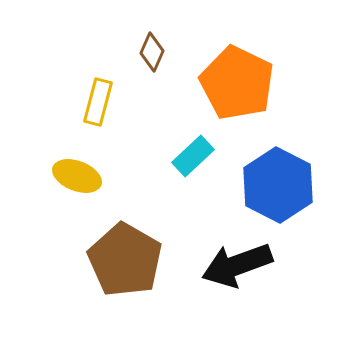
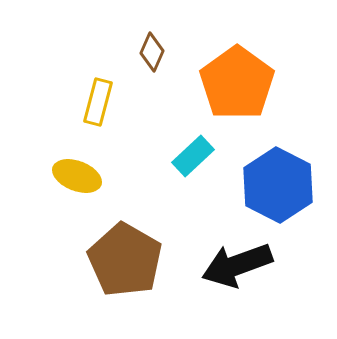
orange pentagon: rotated 10 degrees clockwise
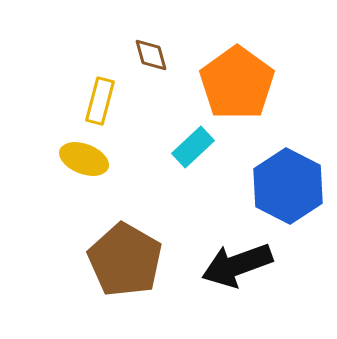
brown diamond: moved 1 px left, 3 px down; rotated 39 degrees counterclockwise
yellow rectangle: moved 2 px right, 1 px up
cyan rectangle: moved 9 px up
yellow ellipse: moved 7 px right, 17 px up
blue hexagon: moved 10 px right, 1 px down
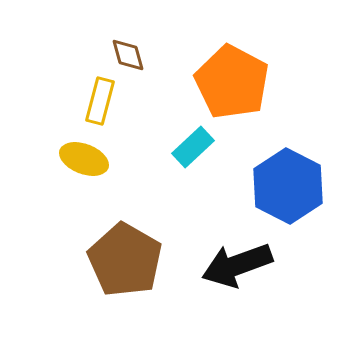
brown diamond: moved 23 px left
orange pentagon: moved 5 px left, 1 px up; rotated 8 degrees counterclockwise
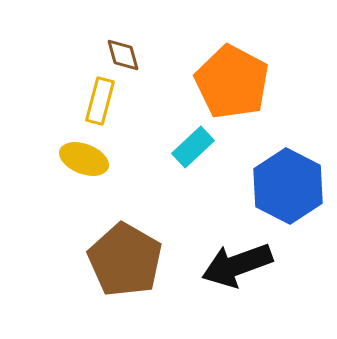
brown diamond: moved 5 px left
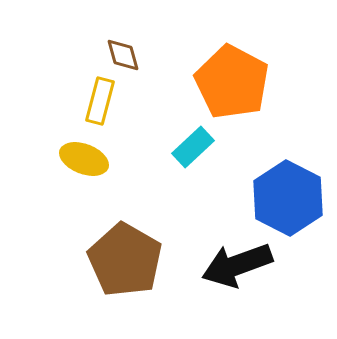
blue hexagon: moved 12 px down
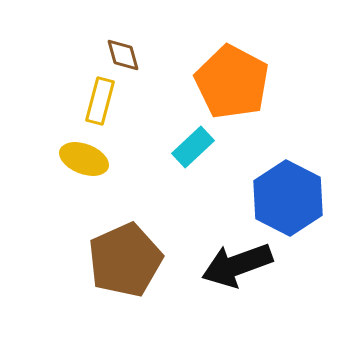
brown pentagon: rotated 18 degrees clockwise
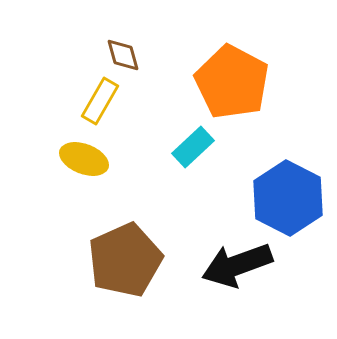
yellow rectangle: rotated 15 degrees clockwise
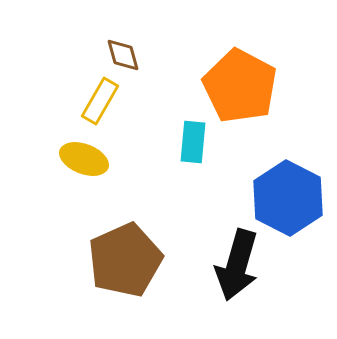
orange pentagon: moved 8 px right, 4 px down
cyan rectangle: moved 5 px up; rotated 42 degrees counterclockwise
black arrow: rotated 54 degrees counterclockwise
